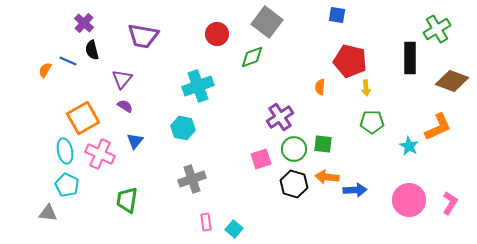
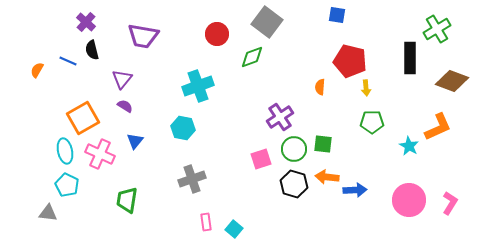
purple cross at (84, 23): moved 2 px right, 1 px up
orange semicircle at (45, 70): moved 8 px left
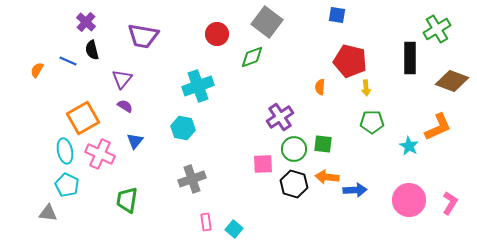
pink square at (261, 159): moved 2 px right, 5 px down; rotated 15 degrees clockwise
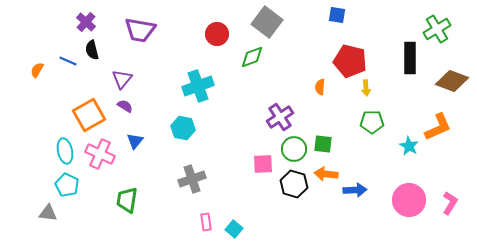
purple trapezoid at (143, 36): moved 3 px left, 6 px up
orange square at (83, 118): moved 6 px right, 3 px up
orange arrow at (327, 177): moved 1 px left, 3 px up
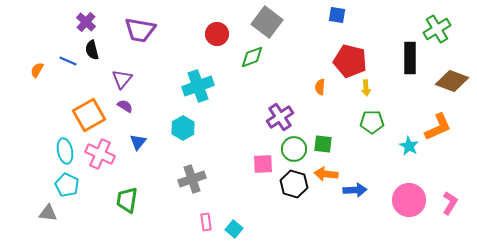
cyan hexagon at (183, 128): rotated 20 degrees clockwise
blue triangle at (135, 141): moved 3 px right, 1 px down
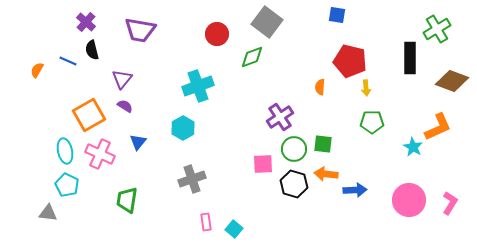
cyan star at (409, 146): moved 4 px right, 1 px down
